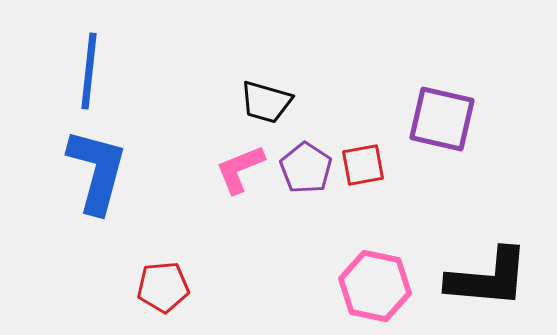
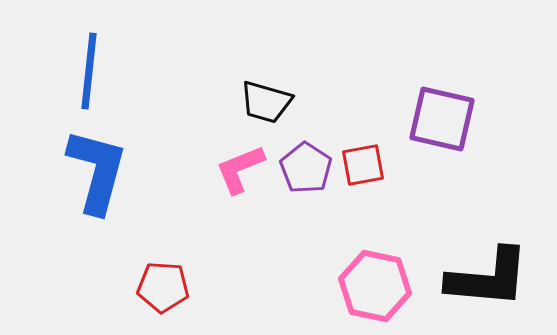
red pentagon: rotated 9 degrees clockwise
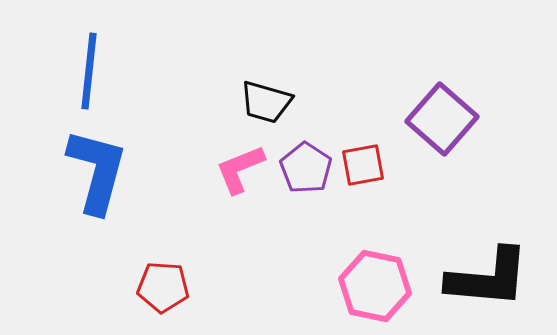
purple square: rotated 28 degrees clockwise
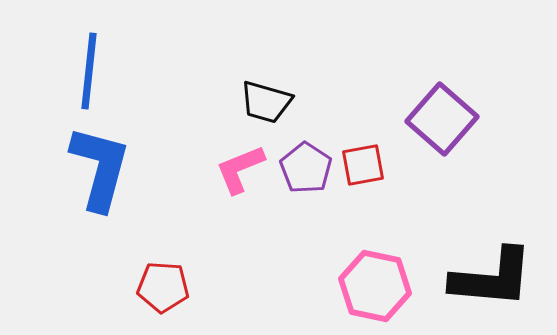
blue L-shape: moved 3 px right, 3 px up
black L-shape: moved 4 px right
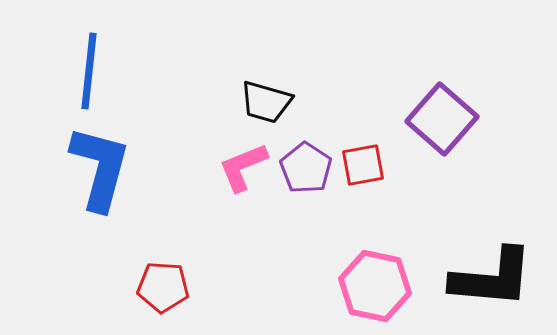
pink L-shape: moved 3 px right, 2 px up
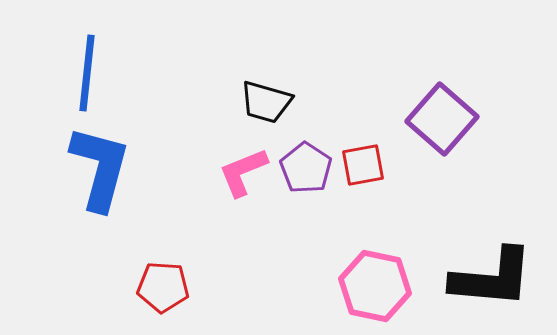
blue line: moved 2 px left, 2 px down
pink L-shape: moved 5 px down
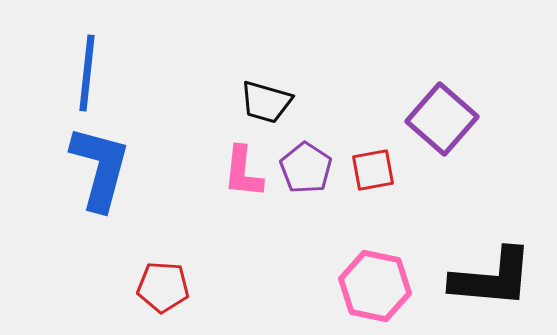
red square: moved 10 px right, 5 px down
pink L-shape: rotated 62 degrees counterclockwise
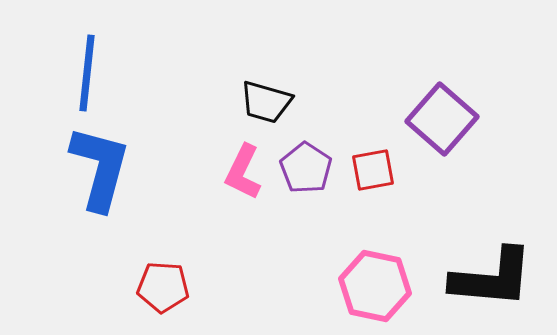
pink L-shape: rotated 20 degrees clockwise
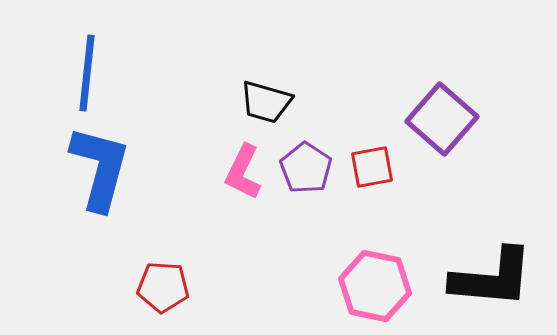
red square: moved 1 px left, 3 px up
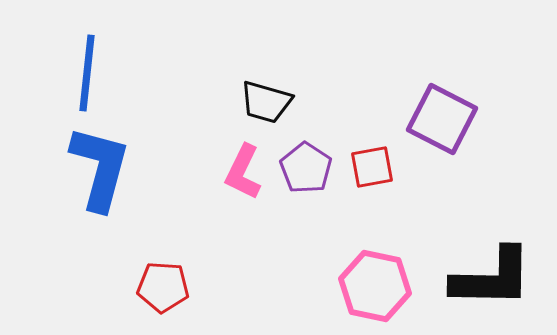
purple square: rotated 14 degrees counterclockwise
black L-shape: rotated 4 degrees counterclockwise
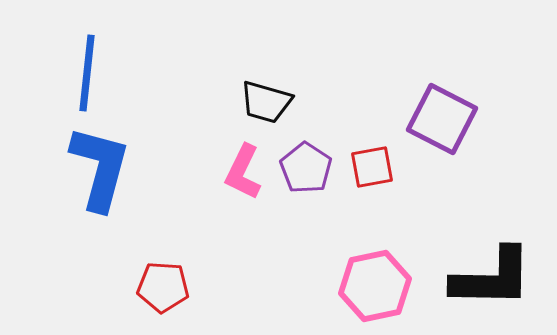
pink hexagon: rotated 24 degrees counterclockwise
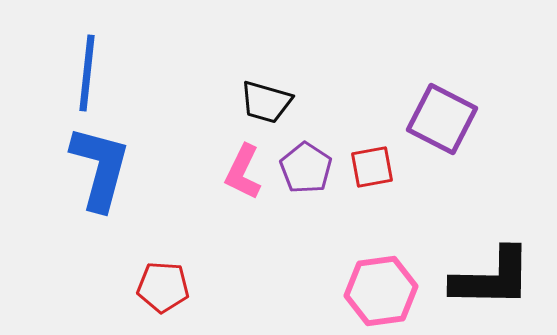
pink hexagon: moved 6 px right, 5 px down; rotated 4 degrees clockwise
